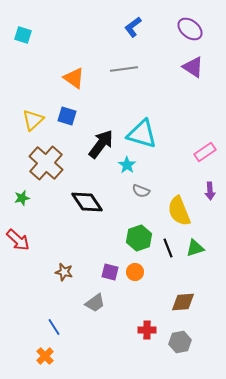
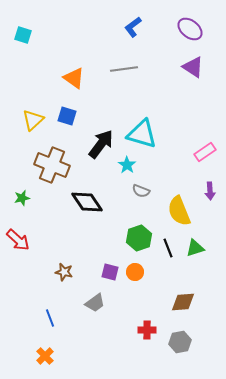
brown cross: moved 6 px right, 2 px down; rotated 20 degrees counterclockwise
blue line: moved 4 px left, 9 px up; rotated 12 degrees clockwise
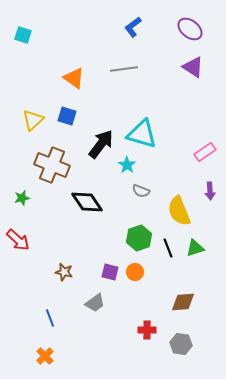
gray hexagon: moved 1 px right, 2 px down; rotated 20 degrees clockwise
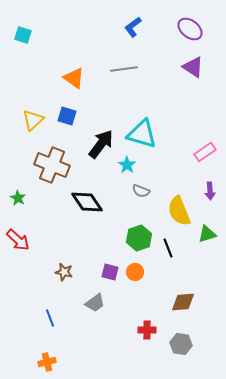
green star: moved 4 px left; rotated 28 degrees counterclockwise
green triangle: moved 12 px right, 14 px up
orange cross: moved 2 px right, 6 px down; rotated 30 degrees clockwise
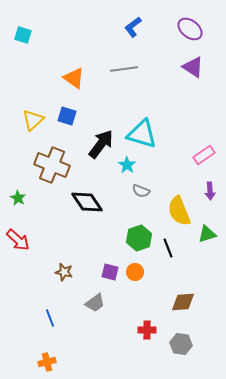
pink rectangle: moved 1 px left, 3 px down
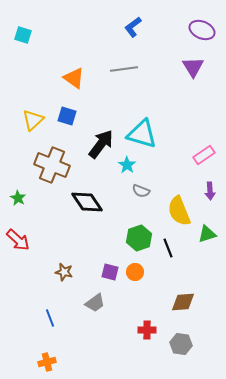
purple ellipse: moved 12 px right, 1 px down; rotated 15 degrees counterclockwise
purple triangle: rotated 25 degrees clockwise
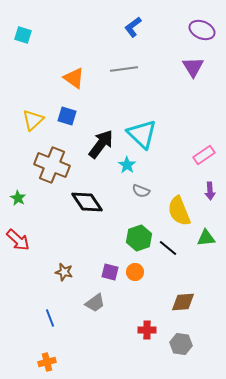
cyan triangle: rotated 28 degrees clockwise
green triangle: moved 1 px left, 4 px down; rotated 12 degrees clockwise
black line: rotated 30 degrees counterclockwise
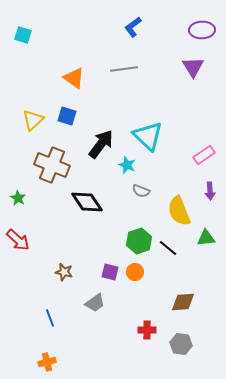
purple ellipse: rotated 25 degrees counterclockwise
cyan triangle: moved 6 px right, 2 px down
cyan star: rotated 12 degrees counterclockwise
green hexagon: moved 3 px down
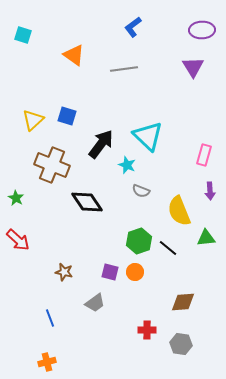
orange triangle: moved 23 px up
pink rectangle: rotated 40 degrees counterclockwise
green star: moved 2 px left
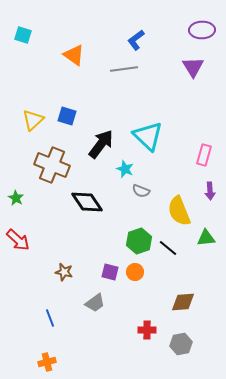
blue L-shape: moved 3 px right, 13 px down
cyan star: moved 2 px left, 4 px down
gray hexagon: rotated 20 degrees counterclockwise
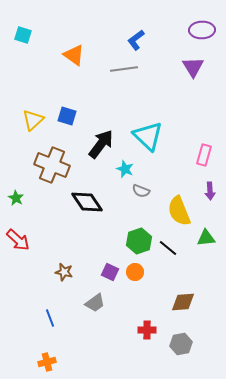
purple square: rotated 12 degrees clockwise
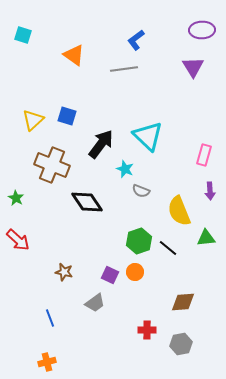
purple square: moved 3 px down
